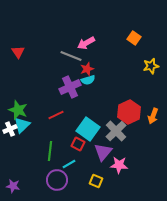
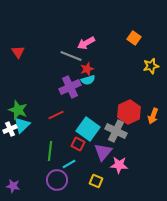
gray cross: rotated 20 degrees counterclockwise
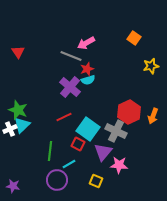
purple cross: rotated 25 degrees counterclockwise
red line: moved 8 px right, 2 px down
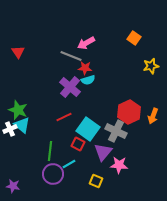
red star: moved 2 px left, 1 px up; rotated 24 degrees clockwise
cyan triangle: rotated 36 degrees counterclockwise
purple circle: moved 4 px left, 6 px up
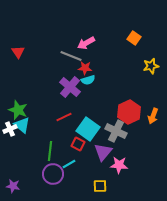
yellow square: moved 4 px right, 5 px down; rotated 24 degrees counterclockwise
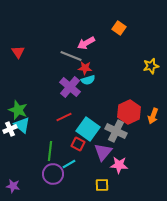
orange square: moved 15 px left, 10 px up
yellow square: moved 2 px right, 1 px up
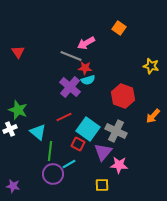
yellow star: rotated 28 degrees clockwise
red hexagon: moved 6 px left, 16 px up; rotated 15 degrees counterclockwise
orange arrow: rotated 21 degrees clockwise
cyan triangle: moved 16 px right, 7 px down
